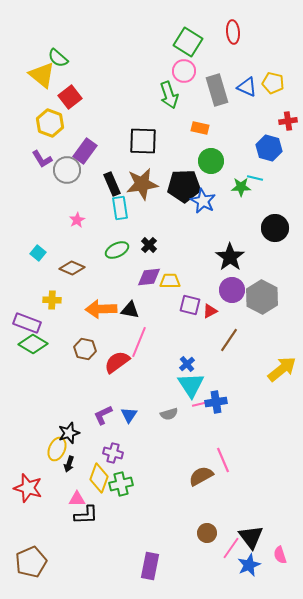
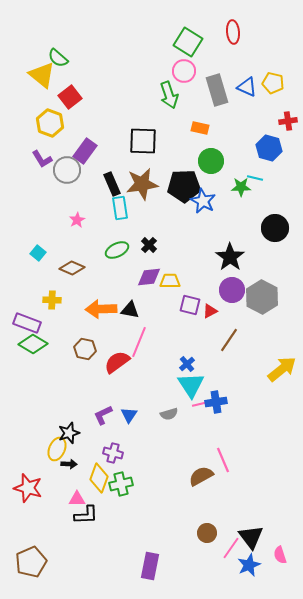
black arrow at (69, 464): rotated 105 degrees counterclockwise
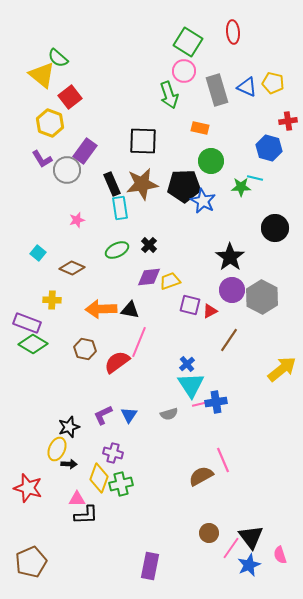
pink star at (77, 220): rotated 14 degrees clockwise
yellow trapezoid at (170, 281): rotated 20 degrees counterclockwise
black star at (69, 433): moved 6 px up
brown circle at (207, 533): moved 2 px right
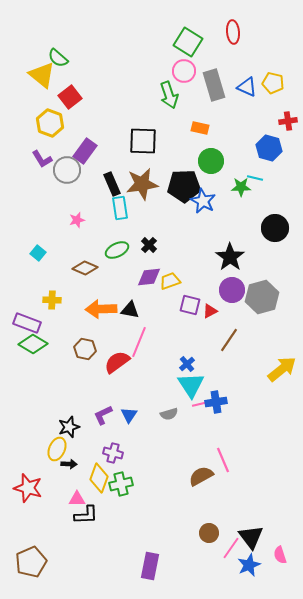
gray rectangle at (217, 90): moved 3 px left, 5 px up
brown diamond at (72, 268): moved 13 px right
gray hexagon at (262, 297): rotated 16 degrees clockwise
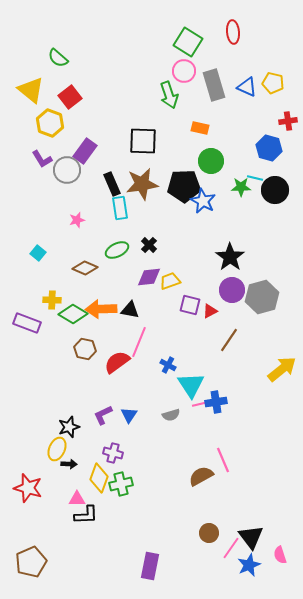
yellow triangle at (42, 75): moved 11 px left, 15 px down
black circle at (275, 228): moved 38 px up
green diamond at (33, 344): moved 40 px right, 30 px up
blue cross at (187, 364): moved 19 px left, 1 px down; rotated 21 degrees counterclockwise
gray semicircle at (169, 414): moved 2 px right, 1 px down
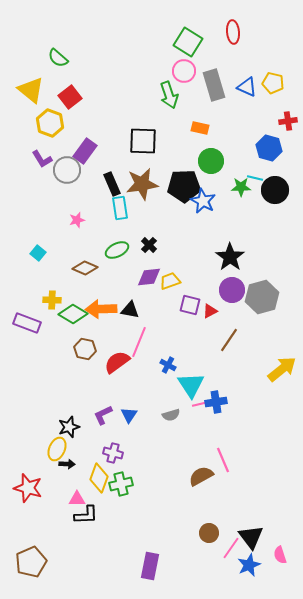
black arrow at (69, 464): moved 2 px left
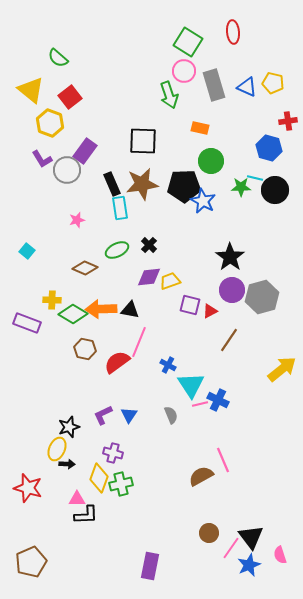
cyan square at (38, 253): moved 11 px left, 2 px up
blue cross at (216, 402): moved 2 px right, 2 px up; rotated 35 degrees clockwise
gray semicircle at (171, 415): rotated 96 degrees counterclockwise
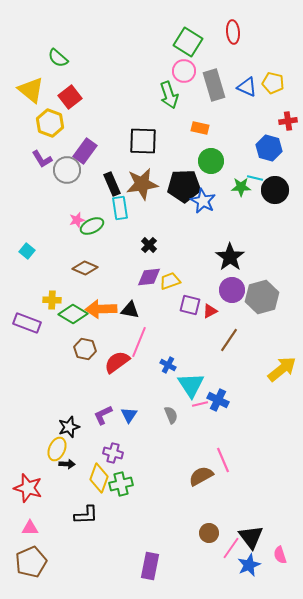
green ellipse at (117, 250): moved 25 px left, 24 px up
pink triangle at (77, 499): moved 47 px left, 29 px down
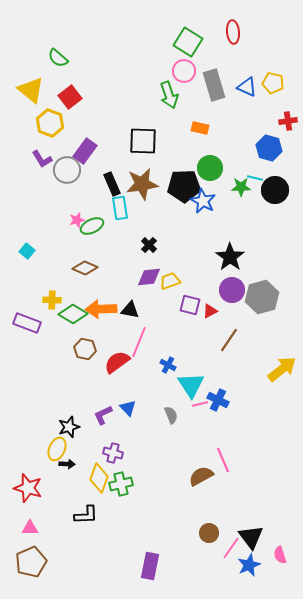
green circle at (211, 161): moved 1 px left, 7 px down
blue triangle at (129, 415): moved 1 px left, 7 px up; rotated 18 degrees counterclockwise
